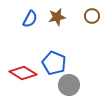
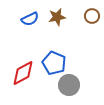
blue semicircle: rotated 36 degrees clockwise
red diamond: rotated 60 degrees counterclockwise
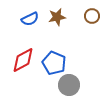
red diamond: moved 13 px up
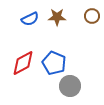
brown star: rotated 12 degrees clockwise
red diamond: moved 3 px down
gray circle: moved 1 px right, 1 px down
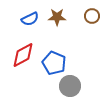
red diamond: moved 8 px up
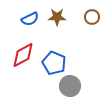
brown circle: moved 1 px down
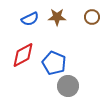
gray circle: moved 2 px left
